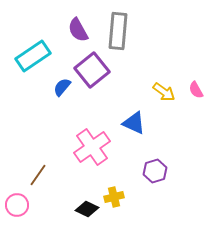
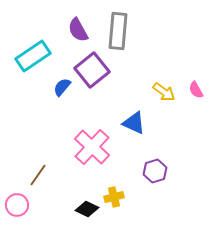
pink cross: rotated 12 degrees counterclockwise
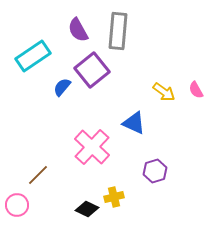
brown line: rotated 10 degrees clockwise
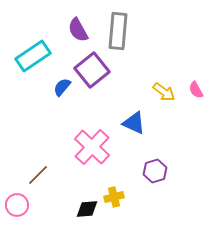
black diamond: rotated 30 degrees counterclockwise
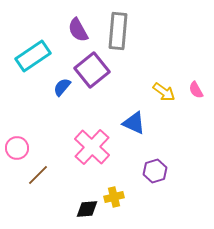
pink circle: moved 57 px up
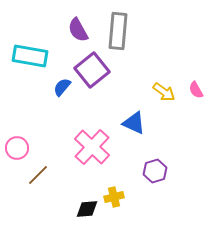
cyan rectangle: moved 3 px left; rotated 44 degrees clockwise
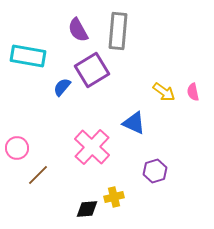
cyan rectangle: moved 2 px left
purple square: rotated 8 degrees clockwise
pink semicircle: moved 3 px left, 2 px down; rotated 18 degrees clockwise
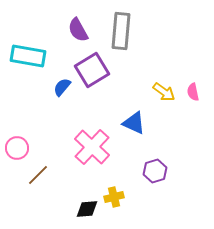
gray rectangle: moved 3 px right
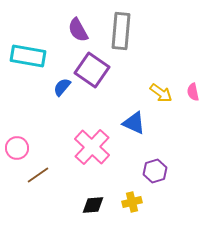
purple square: rotated 24 degrees counterclockwise
yellow arrow: moved 3 px left, 1 px down
brown line: rotated 10 degrees clockwise
yellow cross: moved 18 px right, 5 px down
black diamond: moved 6 px right, 4 px up
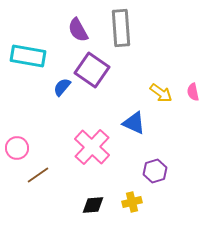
gray rectangle: moved 3 px up; rotated 9 degrees counterclockwise
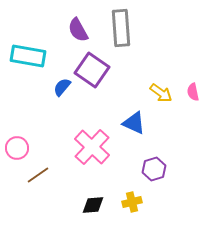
purple hexagon: moved 1 px left, 2 px up
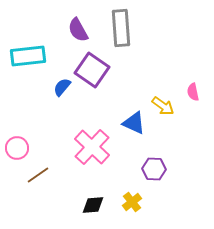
cyan rectangle: rotated 16 degrees counterclockwise
yellow arrow: moved 2 px right, 13 px down
purple hexagon: rotated 20 degrees clockwise
yellow cross: rotated 24 degrees counterclockwise
